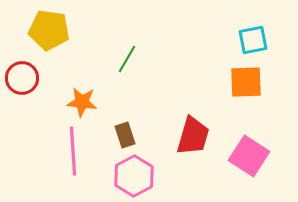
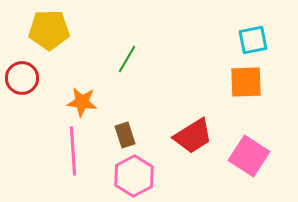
yellow pentagon: rotated 9 degrees counterclockwise
red trapezoid: rotated 42 degrees clockwise
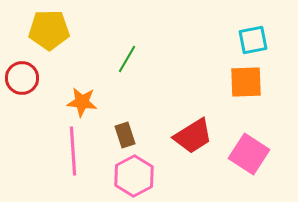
pink square: moved 2 px up
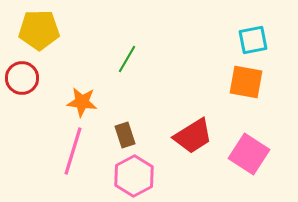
yellow pentagon: moved 10 px left
orange square: rotated 12 degrees clockwise
pink line: rotated 21 degrees clockwise
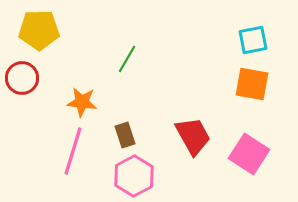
orange square: moved 6 px right, 2 px down
red trapezoid: rotated 87 degrees counterclockwise
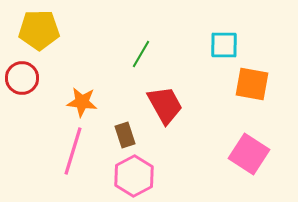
cyan square: moved 29 px left, 5 px down; rotated 12 degrees clockwise
green line: moved 14 px right, 5 px up
red trapezoid: moved 28 px left, 31 px up
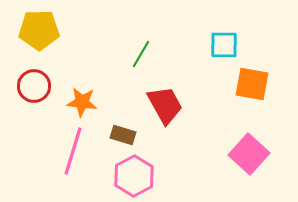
red circle: moved 12 px right, 8 px down
brown rectangle: moved 2 px left; rotated 55 degrees counterclockwise
pink square: rotated 9 degrees clockwise
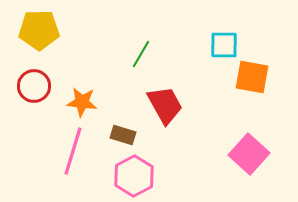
orange square: moved 7 px up
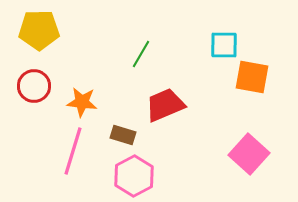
red trapezoid: rotated 84 degrees counterclockwise
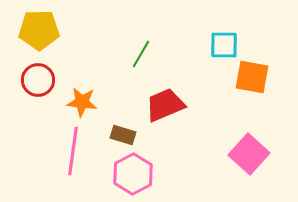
red circle: moved 4 px right, 6 px up
pink line: rotated 9 degrees counterclockwise
pink hexagon: moved 1 px left, 2 px up
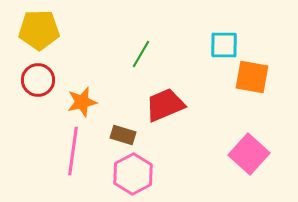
orange star: rotated 20 degrees counterclockwise
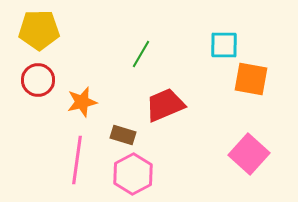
orange square: moved 1 px left, 2 px down
pink line: moved 4 px right, 9 px down
